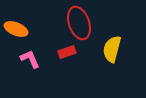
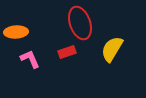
red ellipse: moved 1 px right
orange ellipse: moved 3 px down; rotated 25 degrees counterclockwise
yellow semicircle: rotated 16 degrees clockwise
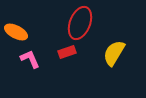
red ellipse: rotated 40 degrees clockwise
orange ellipse: rotated 30 degrees clockwise
yellow semicircle: moved 2 px right, 4 px down
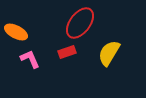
red ellipse: rotated 16 degrees clockwise
yellow semicircle: moved 5 px left
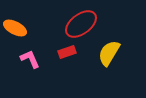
red ellipse: moved 1 px right, 1 px down; rotated 16 degrees clockwise
orange ellipse: moved 1 px left, 4 px up
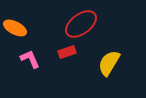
yellow semicircle: moved 10 px down
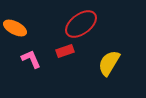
red rectangle: moved 2 px left, 1 px up
pink L-shape: moved 1 px right
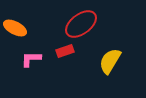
pink L-shape: rotated 65 degrees counterclockwise
yellow semicircle: moved 1 px right, 2 px up
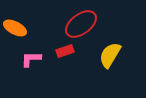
yellow semicircle: moved 6 px up
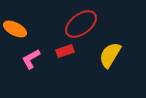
orange ellipse: moved 1 px down
pink L-shape: rotated 30 degrees counterclockwise
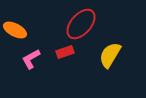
red ellipse: rotated 12 degrees counterclockwise
orange ellipse: moved 1 px down
red rectangle: moved 1 px down
